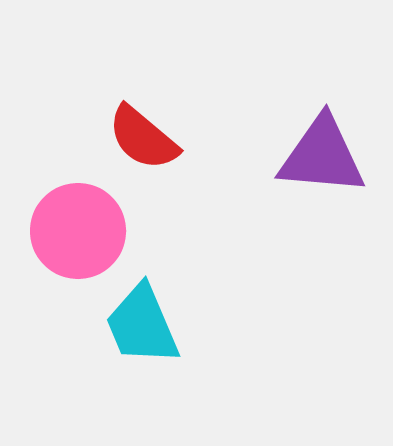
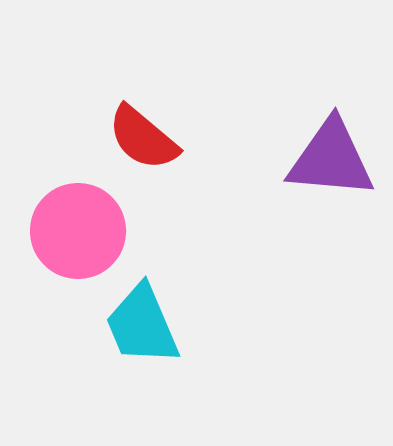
purple triangle: moved 9 px right, 3 px down
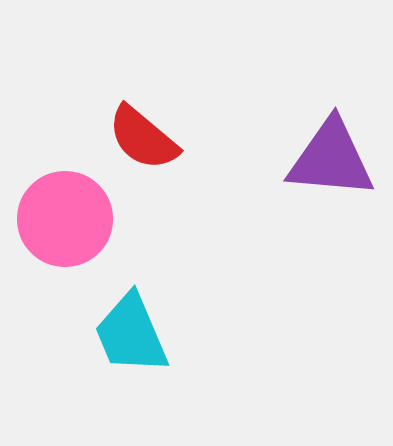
pink circle: moved 13 px left, 12 px up
cyan trapezoid: moved 11 px left, 9 px down
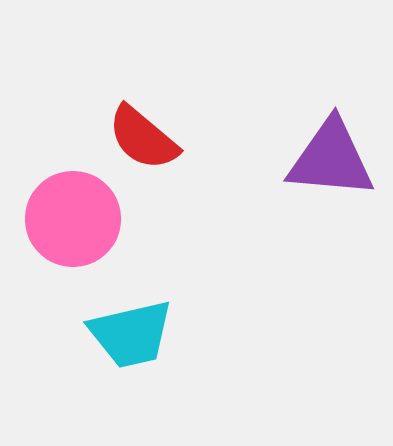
pink circle: moved 8 px right
cyan trapezoid: rotated 80 degrees counterclockwise
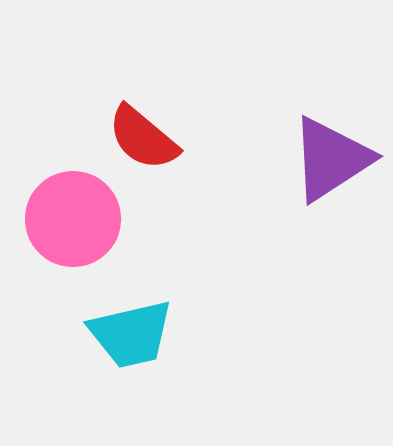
purple triangle: rotated 38 degrees counterclockwise
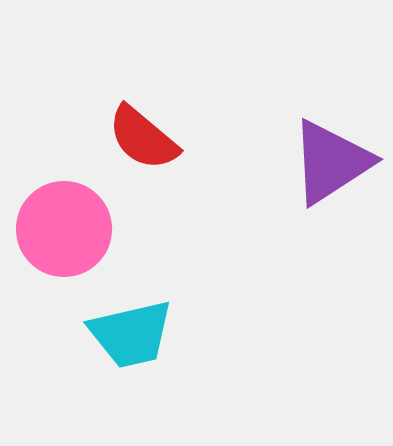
purple triangle: moved 3 px down
pink circle: moved 9 px left, 10 px down
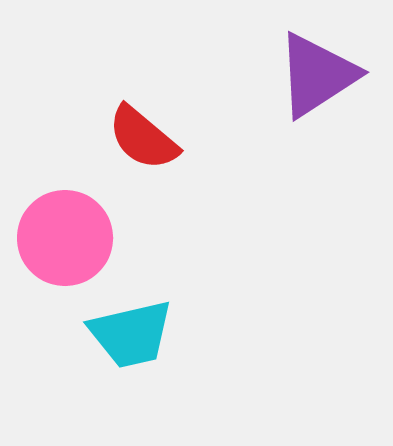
purple triangle: moved 14 px left, 87 px up
pink circle: moved 1 px right, 9 px down
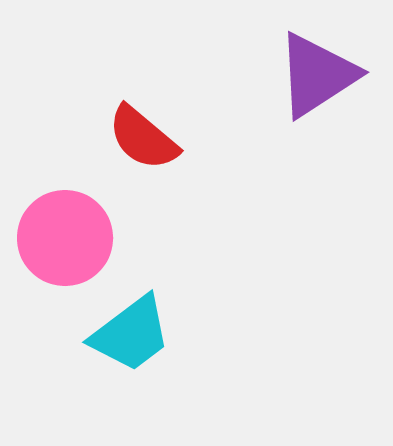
cyan trapezoid: rotated 24 degrees counterclockwise
